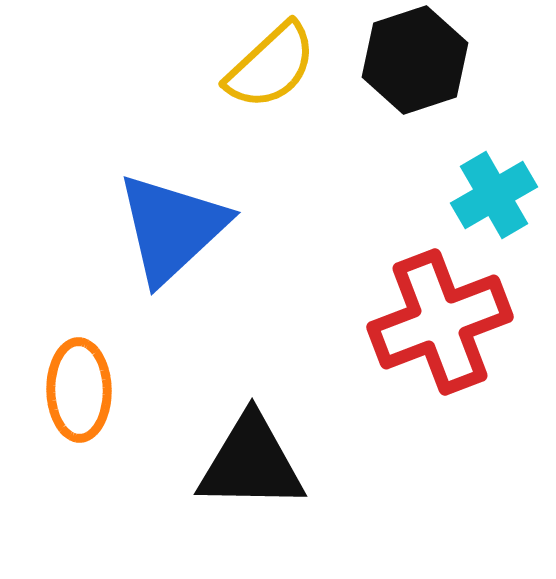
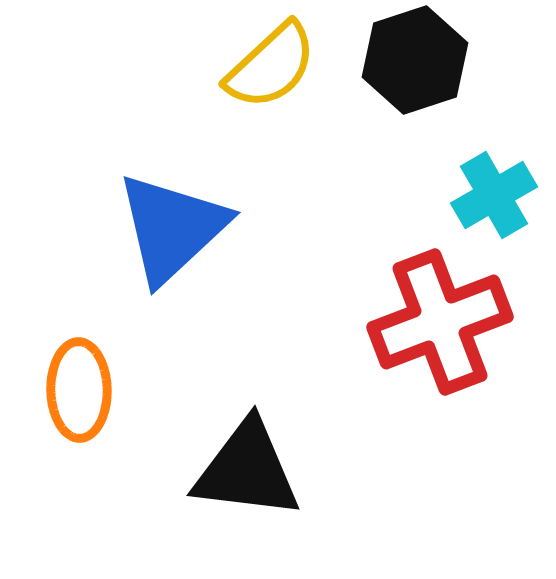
black triangle: moved 4 px left, 7 px down; rotated 6 degrees clockwise
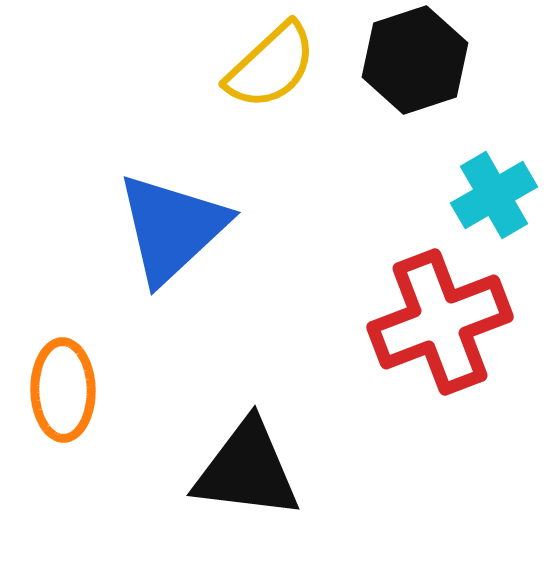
orange ellipse: moved 16 px left
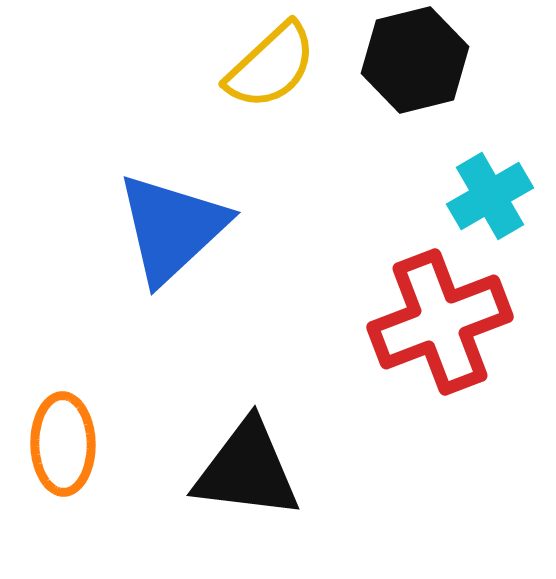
black hexagon: rotated 4 degrees clockwise
cyan cross: moved 4 px left, 1 px down
orange ellipse: moved 54 px down
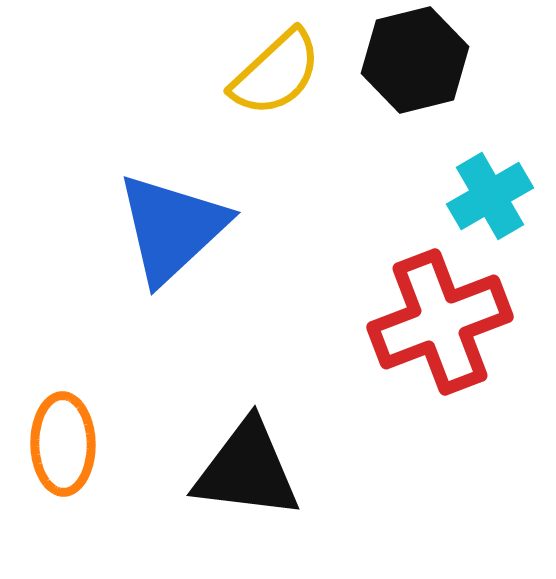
yellow semicircle: moved 5 px right, 7 px down
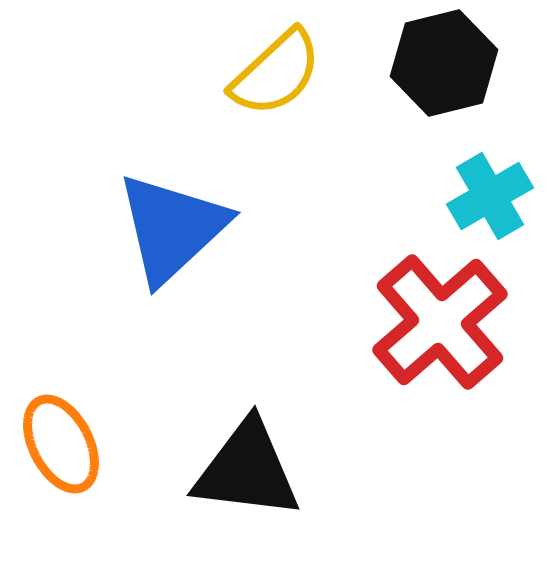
black hexagon: moved 29 px right, 3 px down
red cross: rotated 20 degrees counterclockwise
orange ellipse: moved 2 px left; rotated 26 degrees counterclockwise
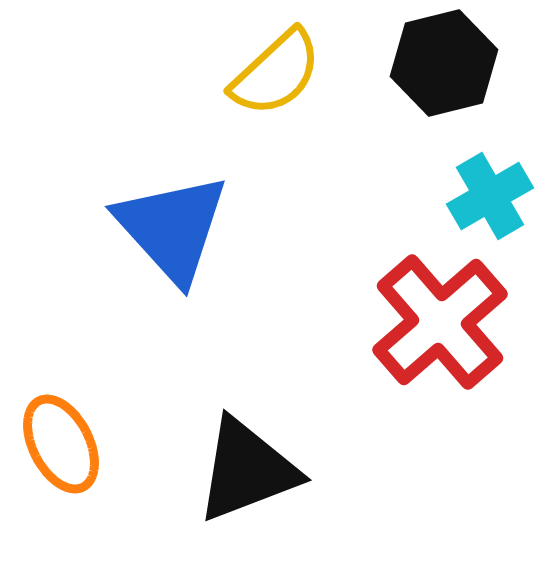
blue triangle: rotated 29 degrees counterclockwise
black triangle: rotated 28 degrees counterclockwise
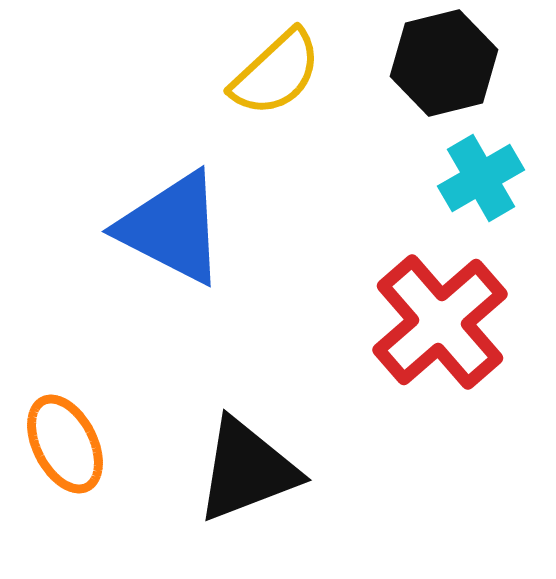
cyan cross: moved 9 px left, 18 px up
blue triangle: rotated 21 degrees counterclockwise
orange ellipse: moved 4 px right
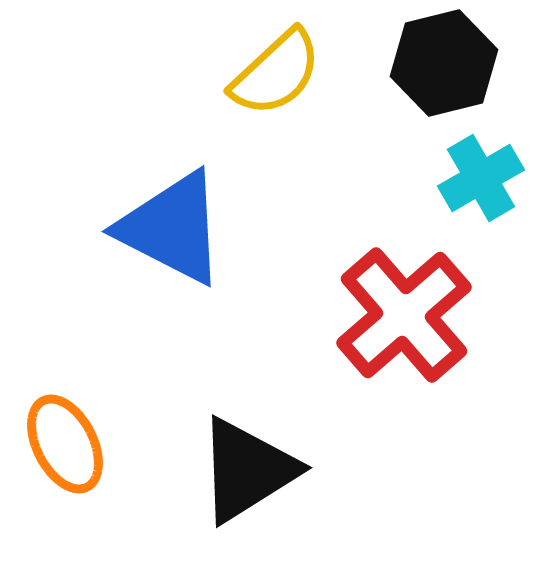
red cross: moved 36 px left, 7 px up
black triangle: rotated 11 degrees counterclockwise
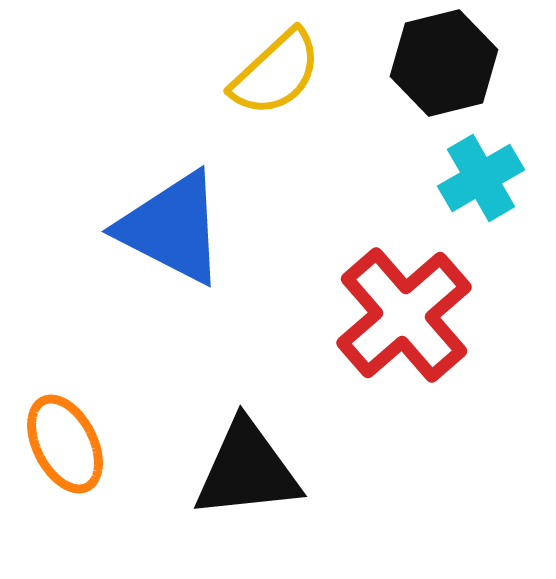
black triangle: rotated 26 degrees clockwise
